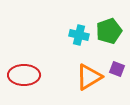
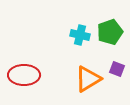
green pentagon: moved 1 px right, 1 px down
cyan cross: moved 1 px right
orange triangle: moved 1 px left, 2 px down
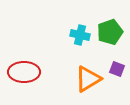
red ellipse: moved 3 px up
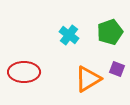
cyan cross: moved 11 px left; rotated 24 degrees clockwise
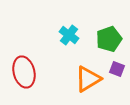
green pentagon: moved 1 px left, 7 px down
red ellipse: rotated 76 degrees clockwise
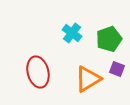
cyan cross: moved 3 px right, 2 px up
red ellipse: moved 14 px right
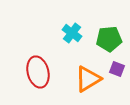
green pentagon: rotated 15 degrees clockwise
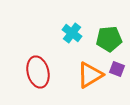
orange triangle: moved 2 px right, 4 px up
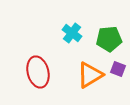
purple square: moved 1 px right
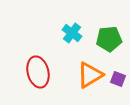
purple square: moved 10 px down
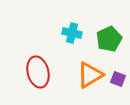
cyan cross: rotated 24 degrees counterclockwise
green pentagon: rotated 20 degrees counterclockwise
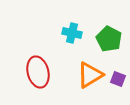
green pentagon: rotated 20 degrees counterclockwise
